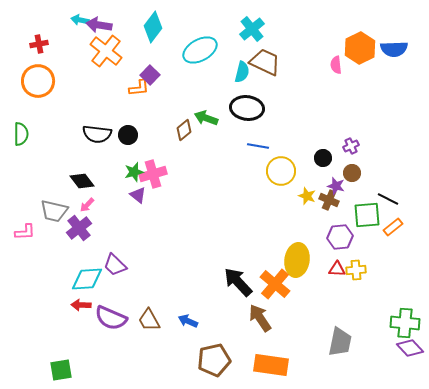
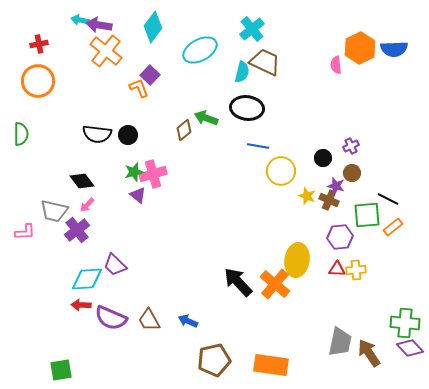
orange L-shape at (139, 88): rotated 105 degrees counterclockwise
purple cross at (79, 228): moved 2 px left, 2 px down
brown arrow at (260, 318): moved 109 px right, 35 px down
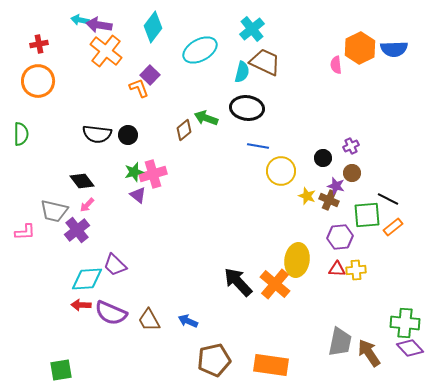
purple semicircle at (111, 318): moved 5 px up
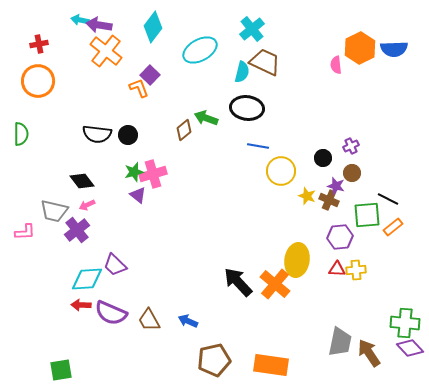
pink arrow at (87, 205): rotated 21 degrees clockwise
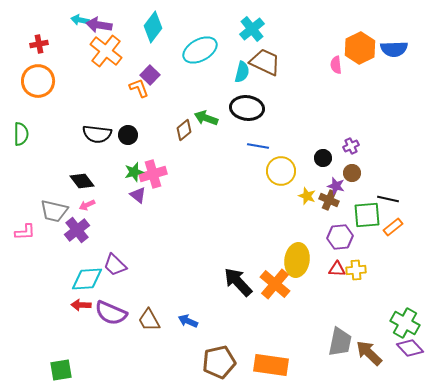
black line at (388, 199): rotated 15 degrees counterclockwise
green cross at (405, 323): rotated 24 degrees clockwise
brown arrow at (369, 353): rotated 12 degrees counterclockwise
brown pentagon at (214, 360): moved 5 px right, 2 px down
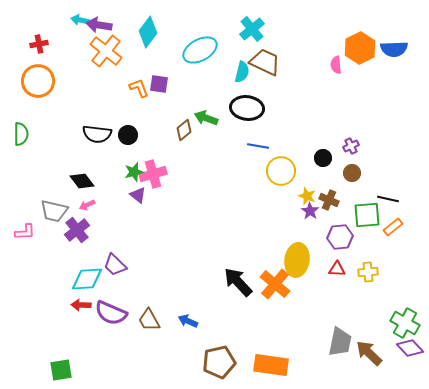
cyan diamond at (153, 27): moved 5 px left, 5 px down
purple square at (150, 75): moved 9 px right, 9 px down; rotated 36 degrees counterclockwise
purple star at (336, 186): moved 26 px left, 25 px down; rotated 18 degrees clockwise
yellow cross at (356, 270): moved 12 px right, 2 px down
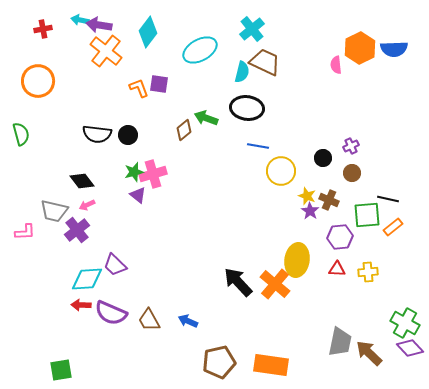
red cross at (39, 44): moved 4 px right, 15 px up
green semicircle at (21, 134): rotated 15 degrees counterclockwise
